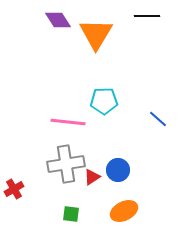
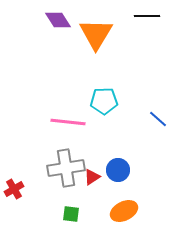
gray cross: moved 4 px down
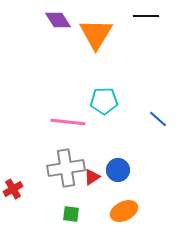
black line: moved 1 px left
red cross: moved 1 px left
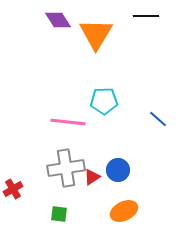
green square: moved 12 px left
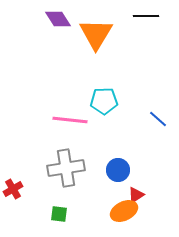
purple diamond: moved 1 px up
pink line: moved 2 px right, 2 px up
red triangle: moved 44 px right, 18 px down
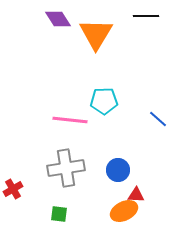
red triangle: rotated 36 degrees clockwise
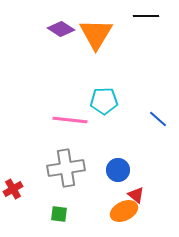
purple diamond: moved 3 px right, 10 px down; rotated 24 degrees counterclockwise
red triangle: rotated 36 degrees clockwise
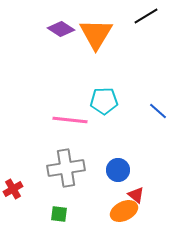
black line: rotated 30 degrees counterclockwise
blue line: moved 8 px up
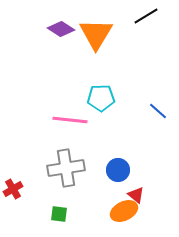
cyan pentagon: moved 3 px left, 3 px up
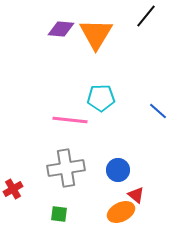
black line: rotated 20 degrees counterclockwise
purple diamond: rotated 28 degrees counterclockwise
orange ellipse: moved 3 px left, 1 px down
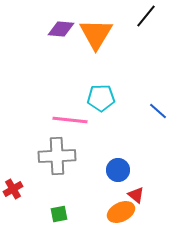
gray cross: moved 9 px left, 12 px up; rotated 6 degrees clockwise
green square: rotated 18 degrees counterclockwise
